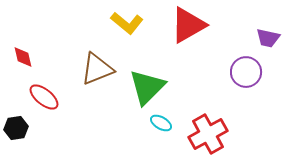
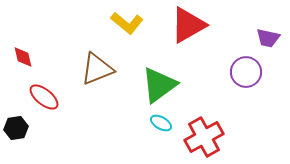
green triangle: moved 12 px right, 2 px up; rotated 9 degrees clockwise
red cross: moved 4 px left, 3 px down
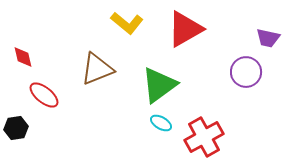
red triangle: moved 3 px left, 4 px down
red ellipse: moved 2 px up
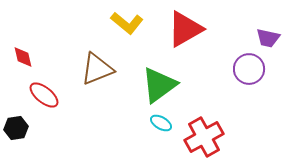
purple circle: moved 3 px right, 3 px up
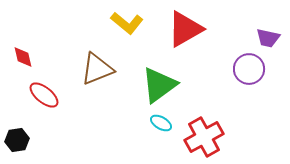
black hexagon: moved 1 px right, 12 px down
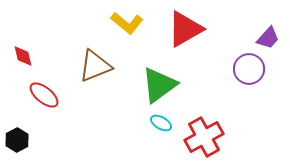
purple trapezoid: rotated 60 degrees counterclockwise
red diamond: moved 1 px up
brown triangle: moved 2 px left, 3 px up
black hexagon: rotated 20 degrees counterclockwise
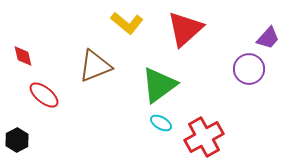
red triangle: rotated 12 degrees counterclockwise
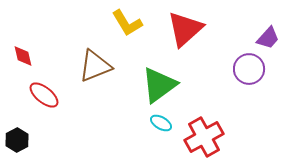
yellow L-shape: rotated 20 degrees clockwise
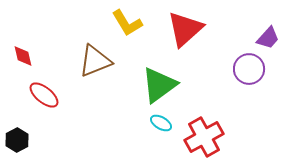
brown triangle: moved 5 px up
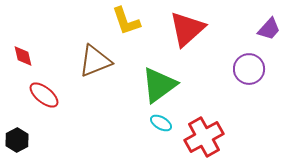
yellow L-shape: moved 1 px left, 2 px up; rotated 12 degrees clockwise
red triangle: moved 2 px right
purple trapezoid: moved 1 px right, 9 px up
